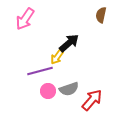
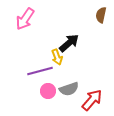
yellow arrow: rotated 56 degrees counterclockwise
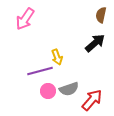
black arrow: moved 26 px right
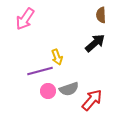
brown semicircle: rotated 14 degrees counterclockwise
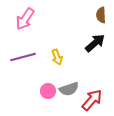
purple line: moved 17 px left, 14 px up
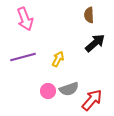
brown semicircle: moved 12 px left
pink arrow: rotated 55 degrees counterclockwise
yellow arrow: moved 1 px right, 2 px down; rotated 133 degrees counterclockwise
